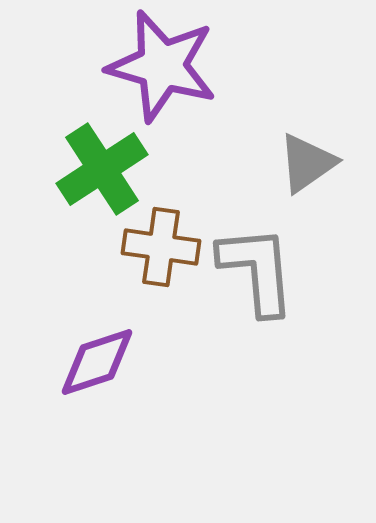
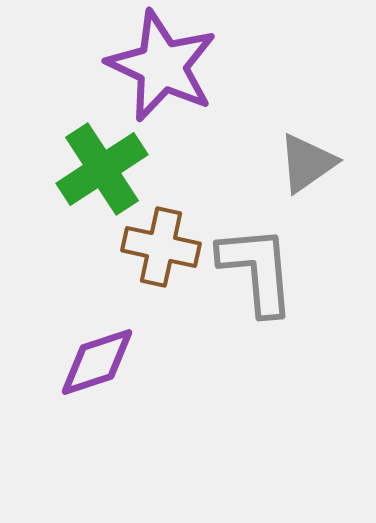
purple star: rotated 9 degrees clockwise
brown cross: rotated 4 degrees clockwise
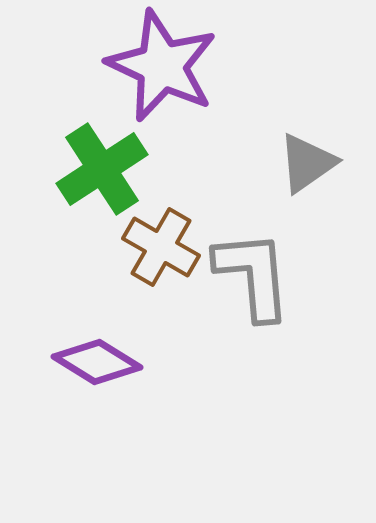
brown cross: rotated 18 degrees clockwise
gray L-shape: moved 4 px left, 5 px down
purple diamond: rotated 50 degrees clockwise
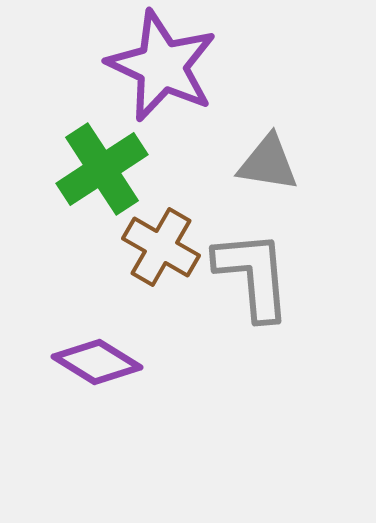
gray triangle: moved 39 px left; rotated 44 degrees clockwise
